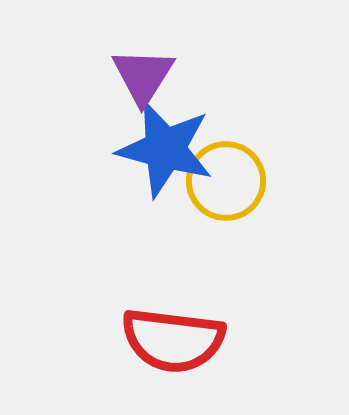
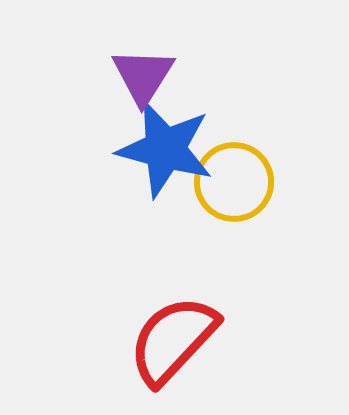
yellow circle: moved 8 px right, 1 px down
red semicircle: rotated 126 degrees clockwise
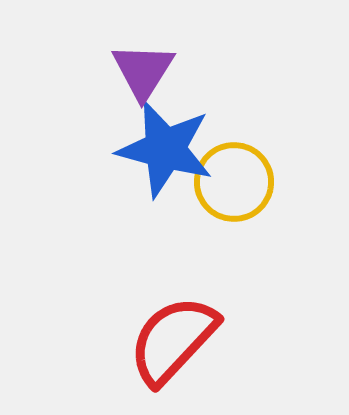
purple triangle: moved 5 px up
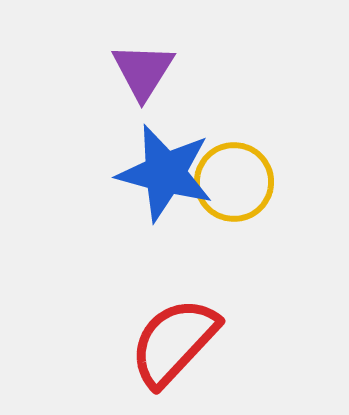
blue star: moved 24 px down
red semicircle: moved 1 px right, 2 px down
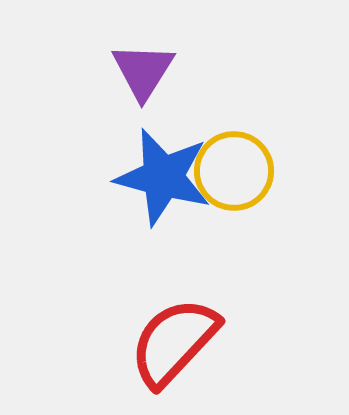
blue star: moved 2 px left, 4 px down
yellow circle: moved 11 px up
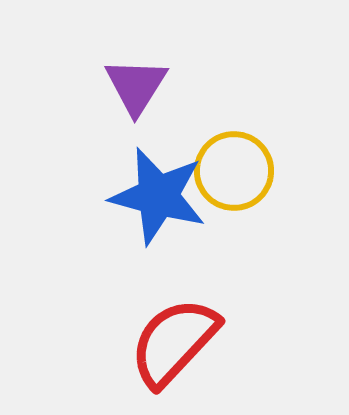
purple triangle: moved 7 px left, 15 px down
blue star: moved 5 px left, 19 px down
